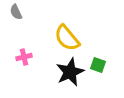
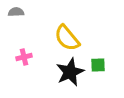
gray semicircle: rotated 112 degrees clockwise
green square: rotated 21 degrees counterclockwise
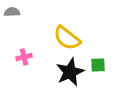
gray semicircle: moved 4 px left
yellow semicircle: rotated 12 degrees counterclockwise
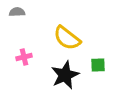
gray semicircle: moved 5 px right
black star: moved 5 px left, 3 px down
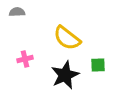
pink cross: moved 1 px right, 2 px down
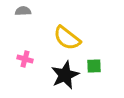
gray semicircle: moved 6 px right, 1 px up
pink cross: rotated 28 degrees clockwise
green square: moved 4 px left, 1 px down
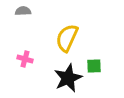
yellow semicircle: rotated 76 degrees clockwise
black star: moved 3 px right, 3 px down
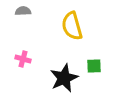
yellow semicircle: moved 5 px right, 12 px up; rotated 40 degrees counterclockwise
pink cross: moved 2 px left
black star: moved 4 px left
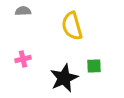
pink cross: rotated 28 degrees counterclockwise
